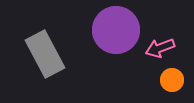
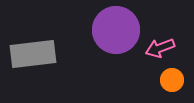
gray rectangle: moved 12 px left; rotated 69 degrees counterclockwise
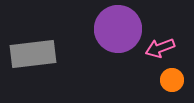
purple circle: moved 2 px right, 1 px up
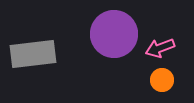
purple circle: moved 4 px left, 5 px down
orange circle: moved 10 px left
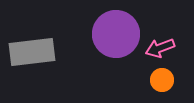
purple circle: moved 2 px right
gray rectangle: moved 1 px left, 2 px up
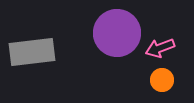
purple circle: moved 1 px right, 1 px up
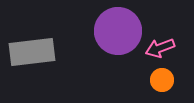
purple circle: moved 1 px right, 2 px up
